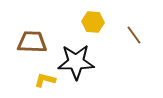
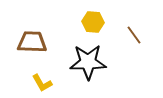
black star: moved 12 px right
yellow L-shape: moved 3 px left, 3 px down; rotated 135 degrees counterclockwise
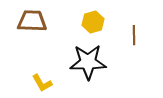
yellow hexagon: rotated 20 degrees counterclockwise
brown line: rotated 36 degrees clockwise
brown trapezoid: moved 21 px up
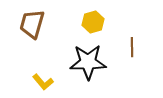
brown trapezoid: moved 3 px down; rotated 76 degrees counterclockwise
brown line: moved 2 px left, 12 px down
yellow L-shape: moved 1 px right, 1 px up; rotated 10 degrees counterclockwise
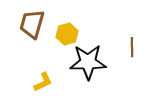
yellow hexagon: moved 26 px left, 12 px down
yellow L-shape: rotated 75 degrees counterclockwise
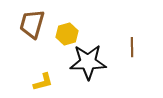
yellow L-shape: rotated 10 degrees clockwise
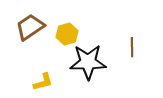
brown trapezoid: moved 2 px left, 3 px down; rotated 40 degrees clockwise
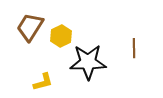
brown trapezoid: rotated 24 degrees counterclockwise
yellow hexagon: moved 6 px left, 2 px down; rotated 10 degrees counterclockwise
brown line: moved 2 px right, 1 px down
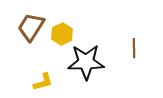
brown trapezoid: moved 1 px right
yellow hexagon: moved 1 px right, 2 px up
black star: moved 2 px left
